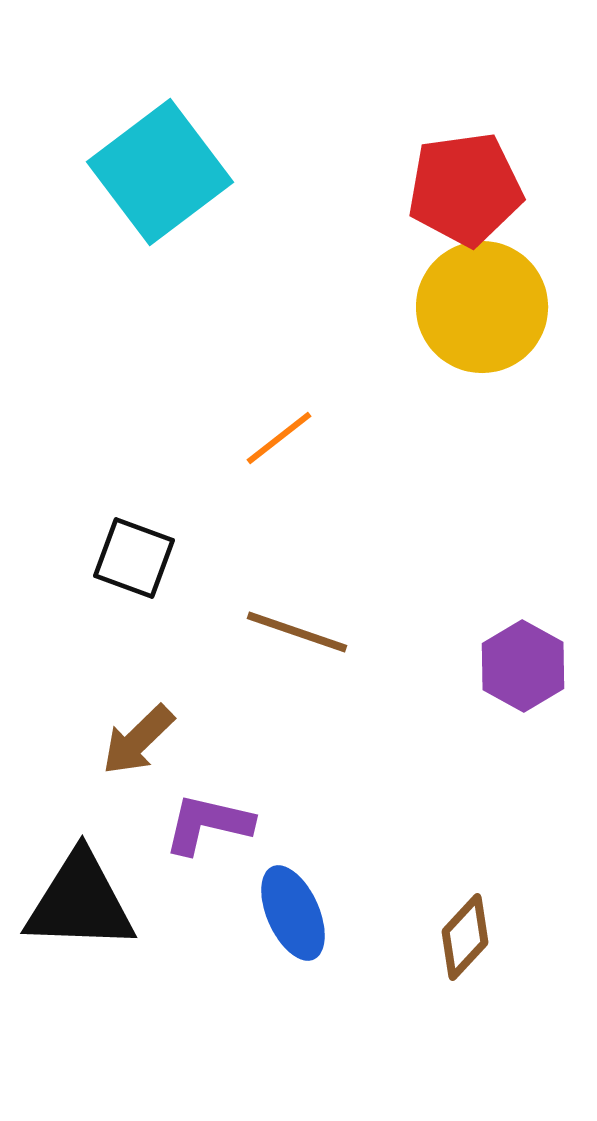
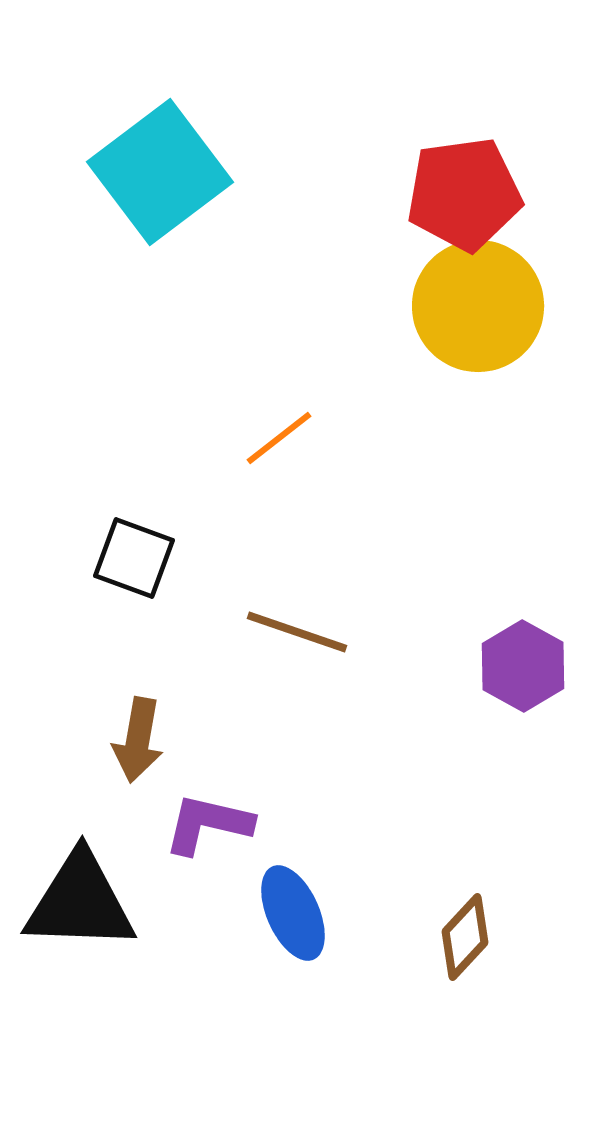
red pentagon: moved 1 px left, 5 px down
yellow circle: moved 4 px left, 1 px up
brown arrow: rotated 36 degrees counterclockwise
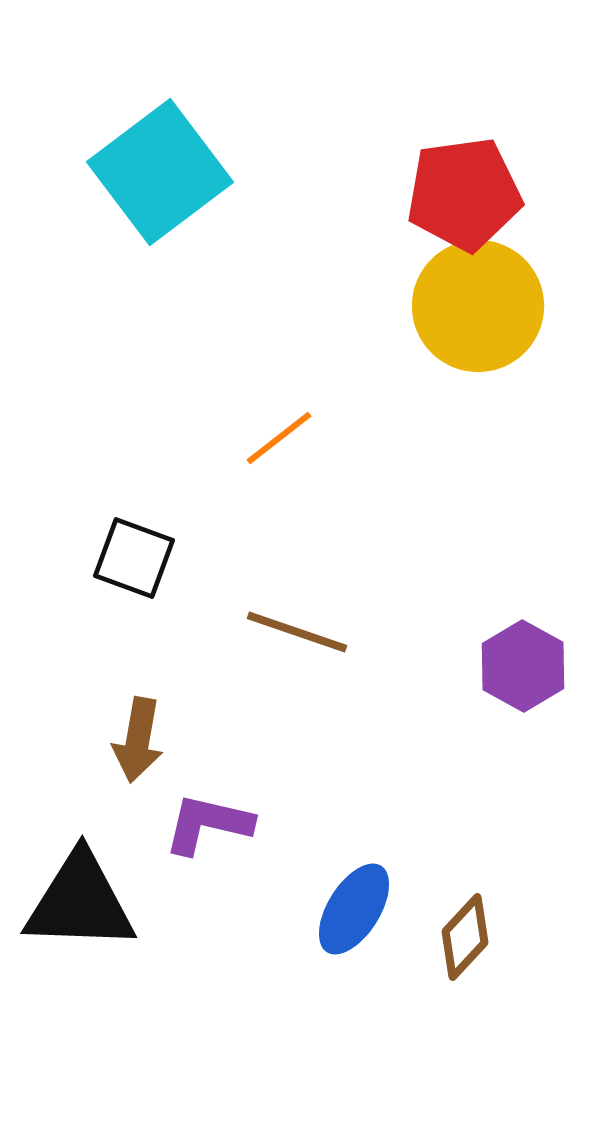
blue ellipse: moved 61 px right, 4 px up; rotated 56 degrees clockwise
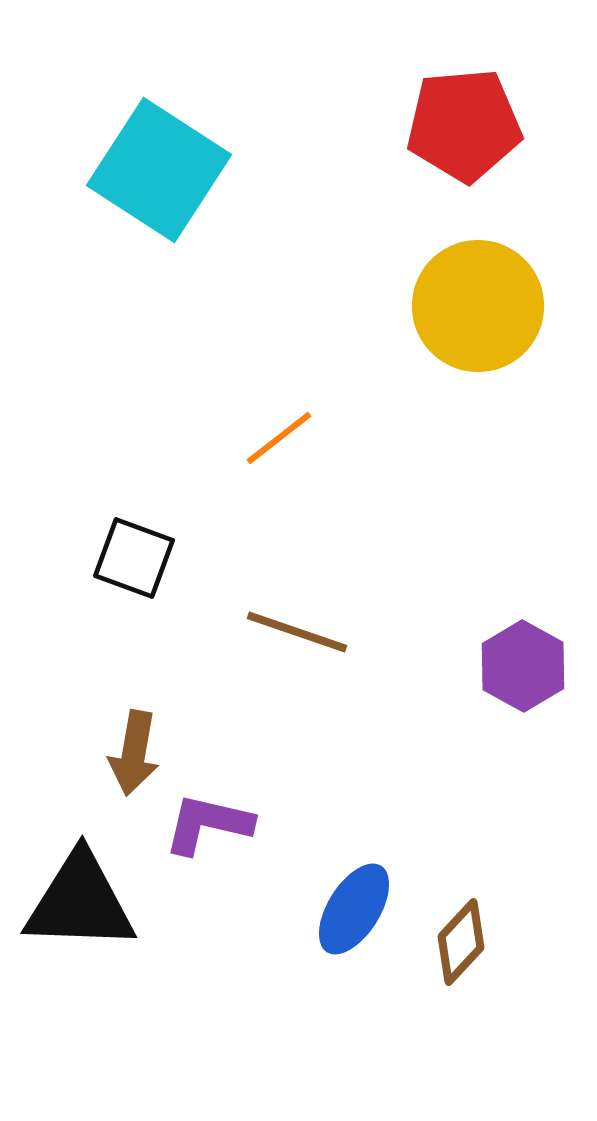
cyan square: moved 1 px left, 2 px up; rotated 20 degrees counterclockwise
red pentagon: moved 69 px up; rotated 3 degrees clockwise
brown arrow: moved 4 px left, 13 px down
brown diamond: moved 4 px left, 5 px down
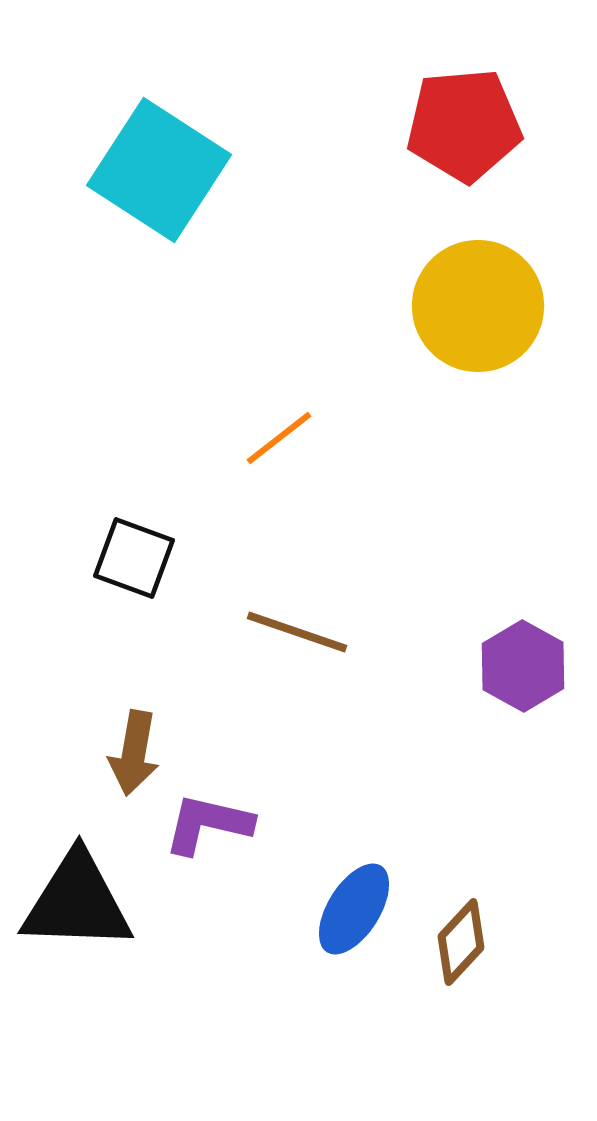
black triangle: moved 3 px left
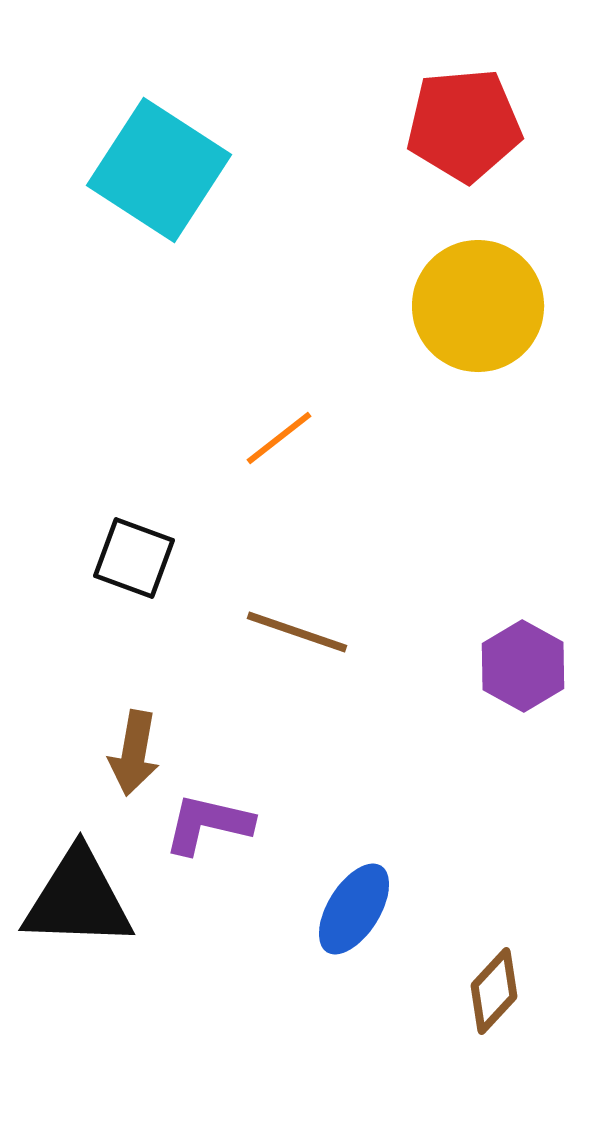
black triangle: moved 1 px right, 3 px up
brown diamond: moved 33 px right, 49 px down
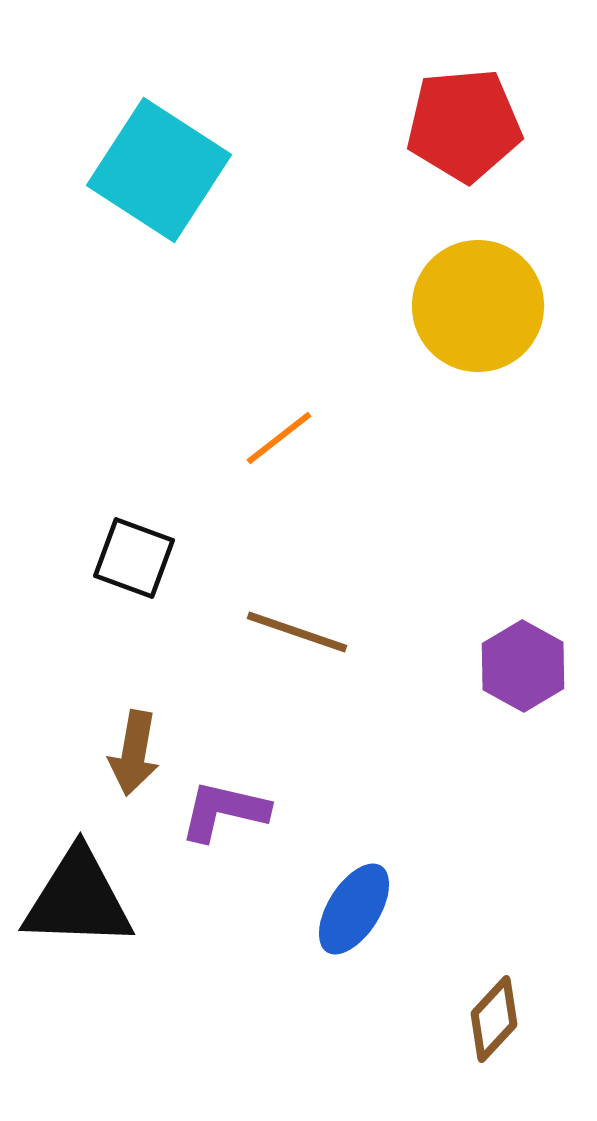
purple L-shape: moved 16 px right, 13 px up
brown diamond: moved 28 px down
